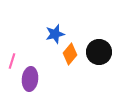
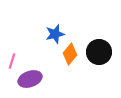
purple ellipse: rotated 65 degrees clockwise
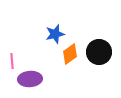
orange diamond: rotated 15 degrees clockwise
pink line: rotated 21 degrees counterclockwise
purple ellipse: rotated 15 degrees clockwise
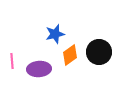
orange diamond: moved 1 px down
purple ellipse: moved 9 px right, 10 px up
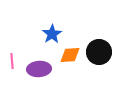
blue star: moved 3 px left; rotated 18 degrees counterclockwise
orange diamond: rotated 30 degrees clockwise
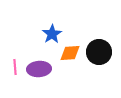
orange diamond: moved 2 px up
pink line: moved 3 px right, 6 px down
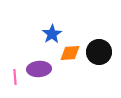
pink line: moved 10 px down
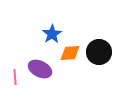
purple ellipse: moved 1 px right; rotated 30 degrees clockwise
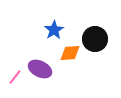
blue star: moved 2 px right, 4 px up
black circle: moved 4 px left, 13 px up
pink line: rotated 42 degrees clockwise
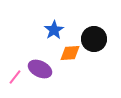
black circle: moved 1 px left
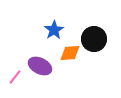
purple ellipse: moved 3 px up
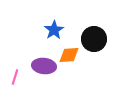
orange diamond: moved 1 px left, 2 px down
purple ellipse: moved 4 px right; rotated 20 degrees counterclockwise
pink line: rotated 21 degrees counterclockwise
